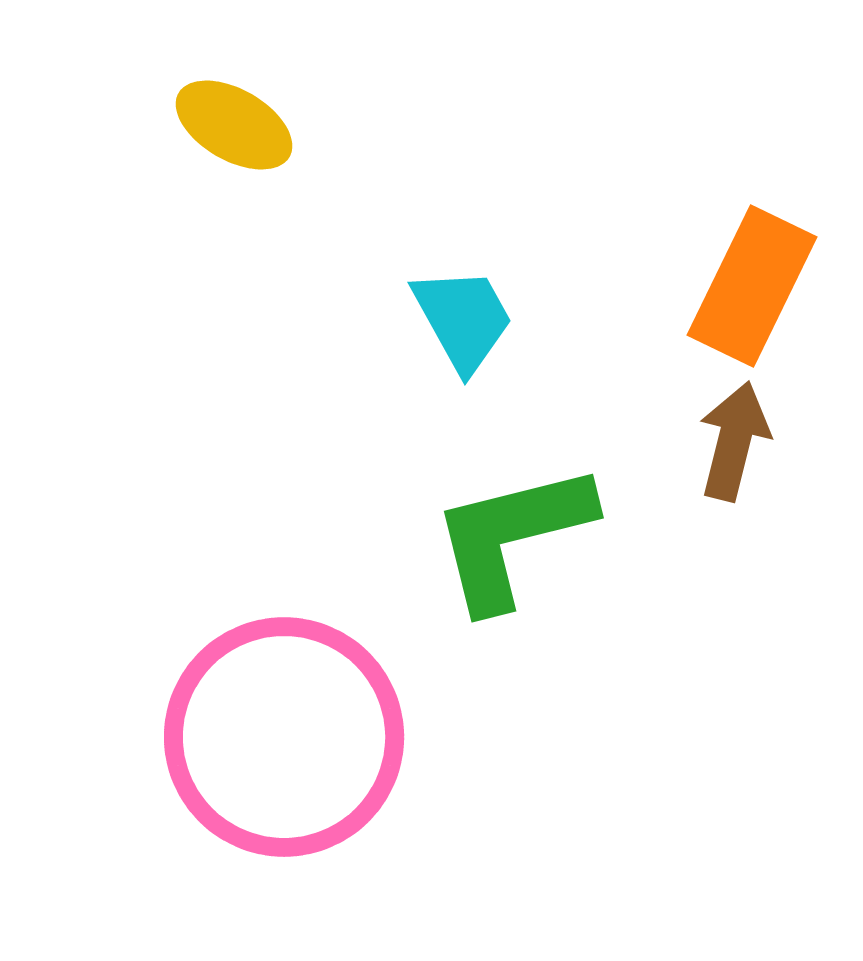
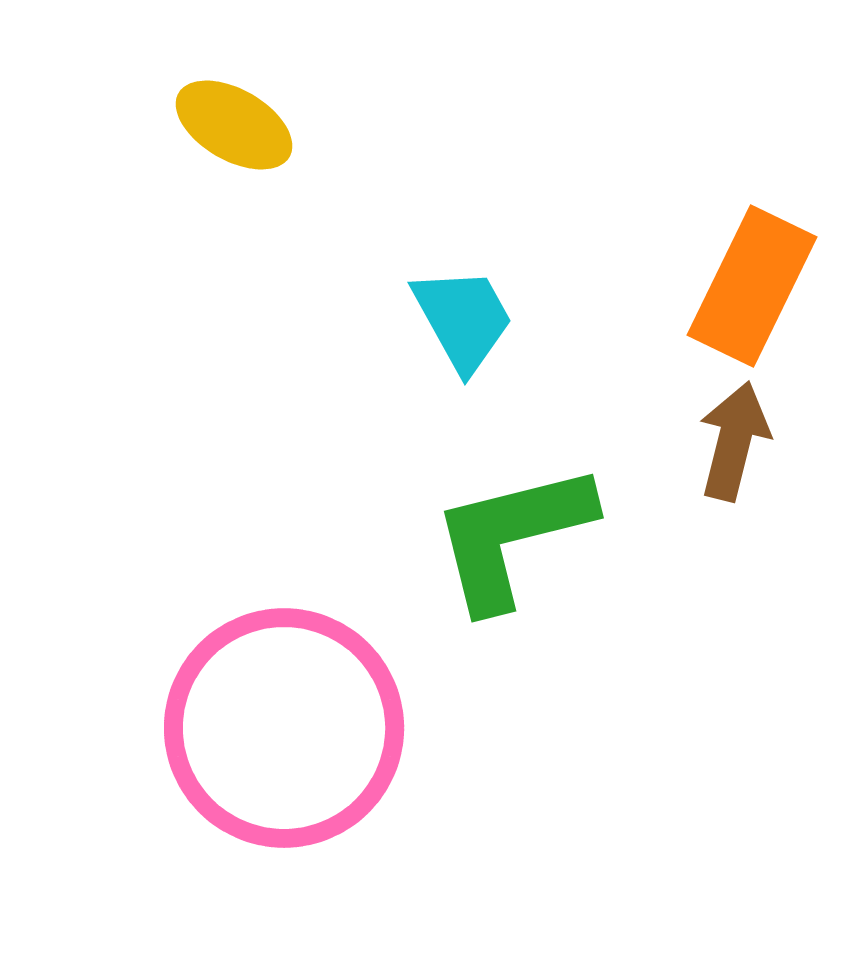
pink circle: moved 9 px up
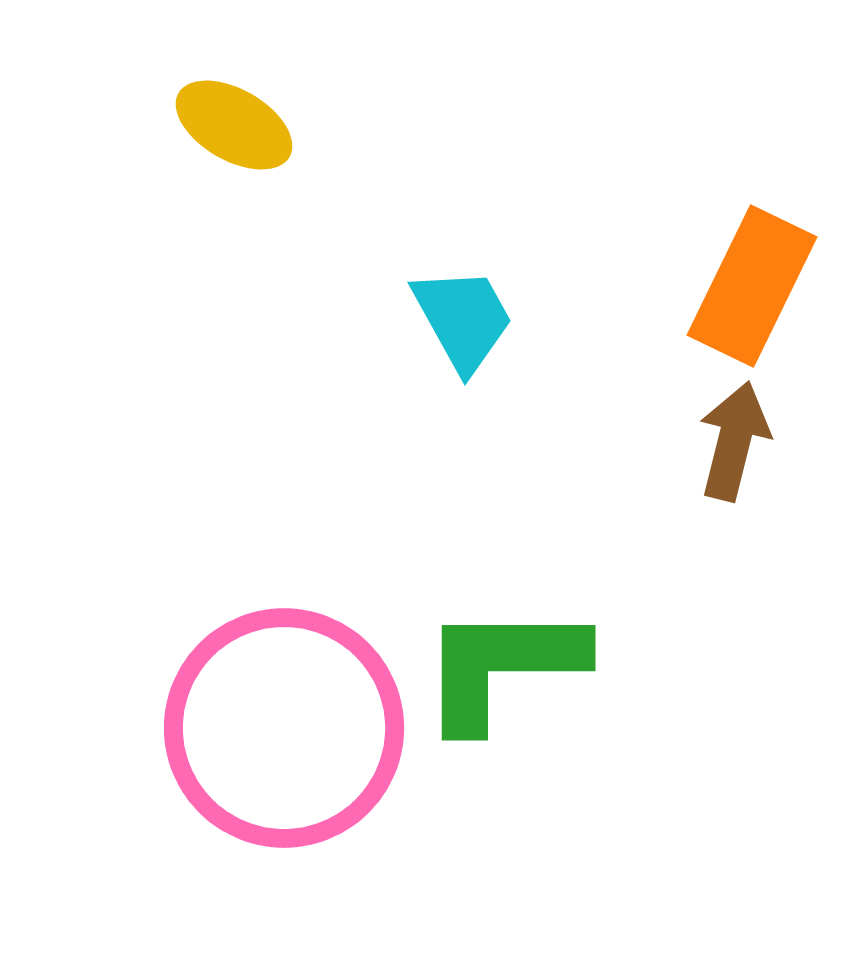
green L-shape: moved 10 px left, 130 px down; rotated 14 degrees clockwise
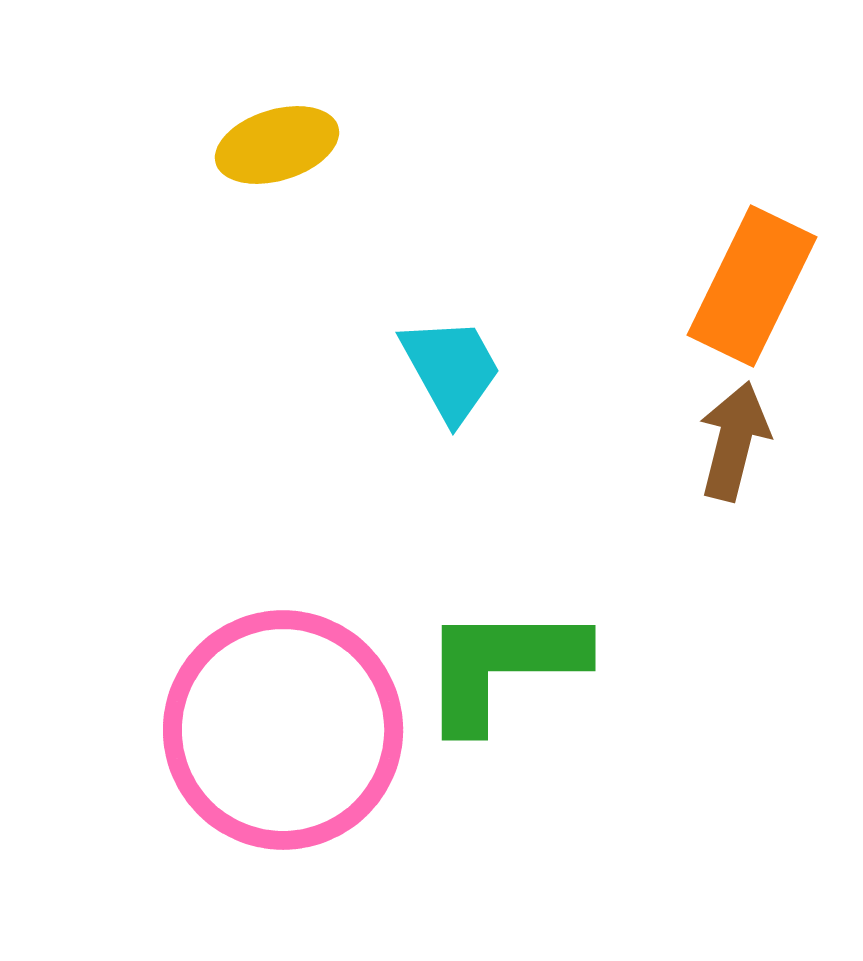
yellow ellipse: moved 43 px right, 20 px down; rotated 47 degrees counterclockwise
cyan trapezoid: moved 12 px left, 50 px down
pink circle: moved 1 px left, 2 px down
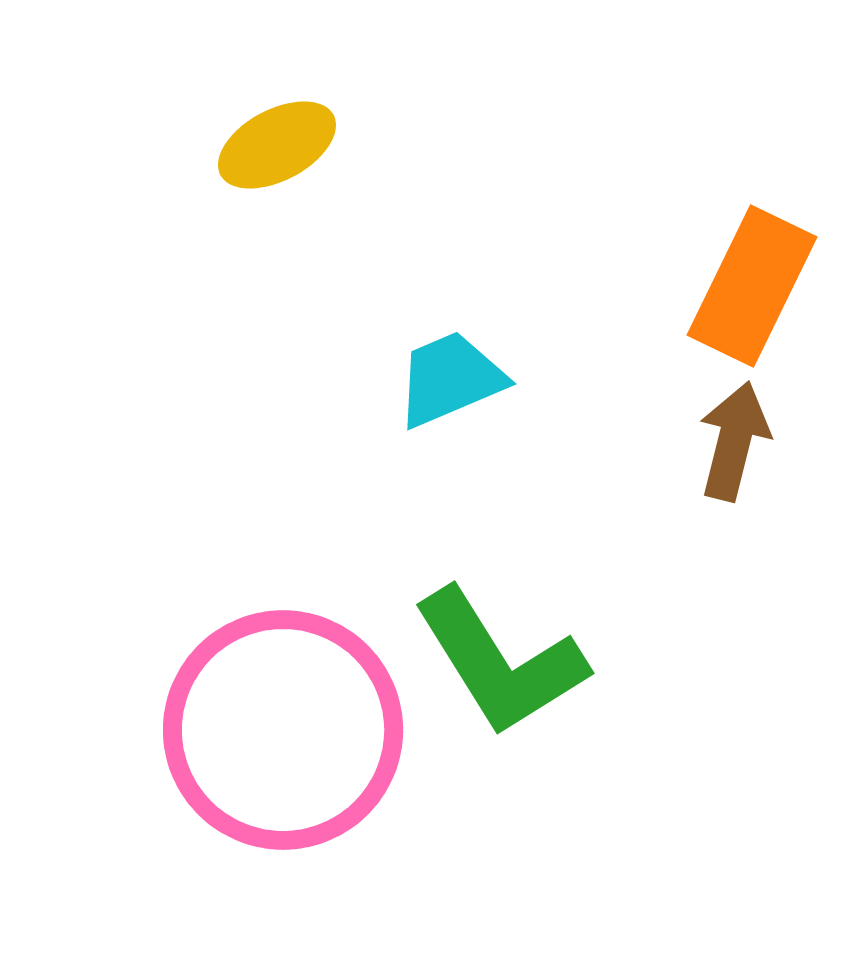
yellow ellipse: rotated 11 degrees counterclockwise
cyan trapezoid: moved 1 px left, 10 px down; rotated 84 degrees counterclockwise
green L-shape: moved 2 px left, 4 px up; rotated 122 degrees counterclockwise
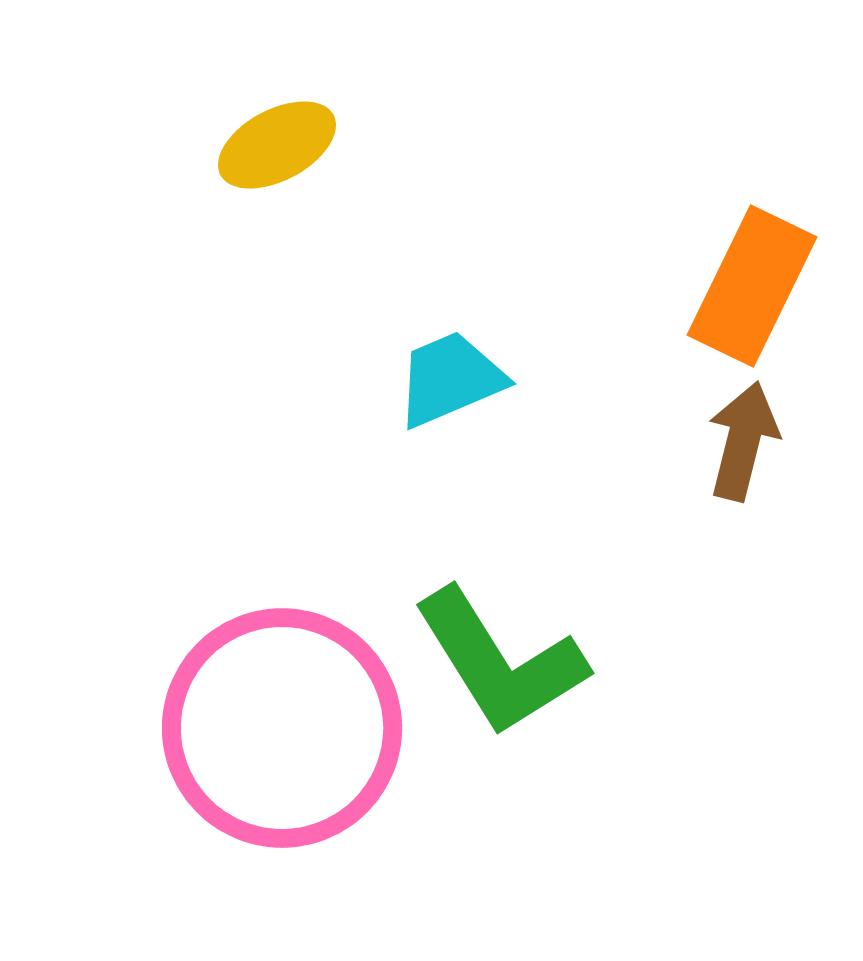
brown arrow: moved 9 px right
pink circle: moved 1 px left, 2 px up
